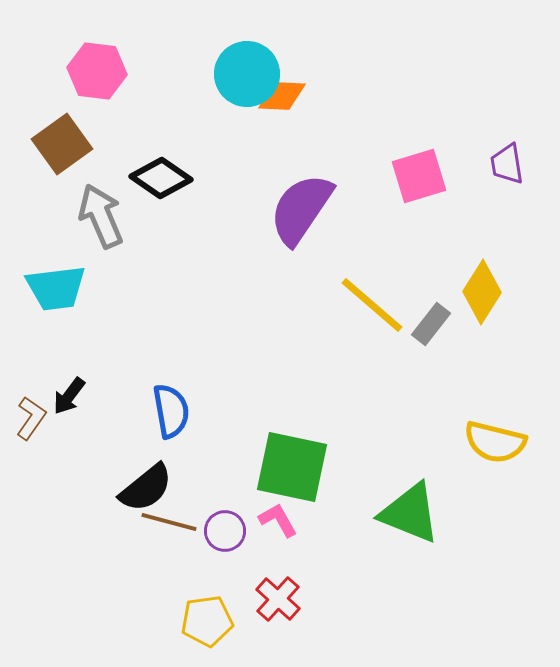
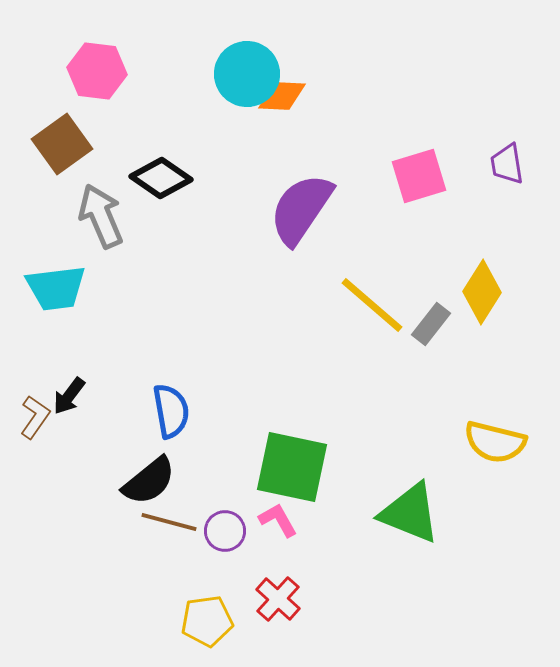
brown L-shape: moved 4 px right, 1 px up
black semicircle: moved 3 px right, 7 px up
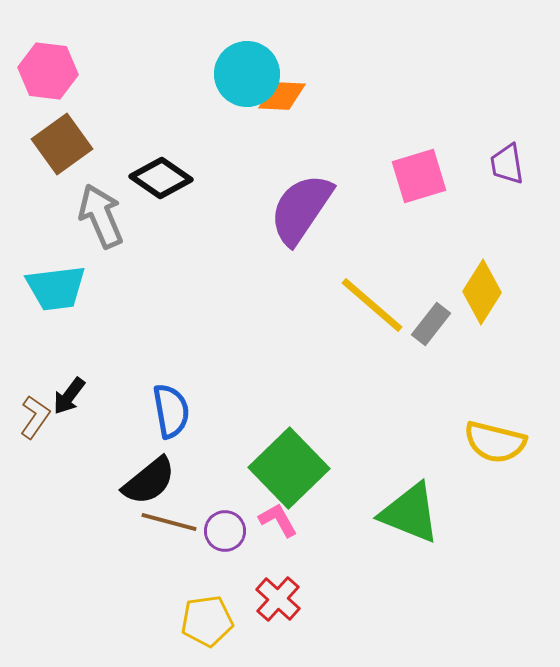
pink hexagon: moved 49 px left
green square: moved 3 px left, 1 px down; rotated 34 degrees clockwise
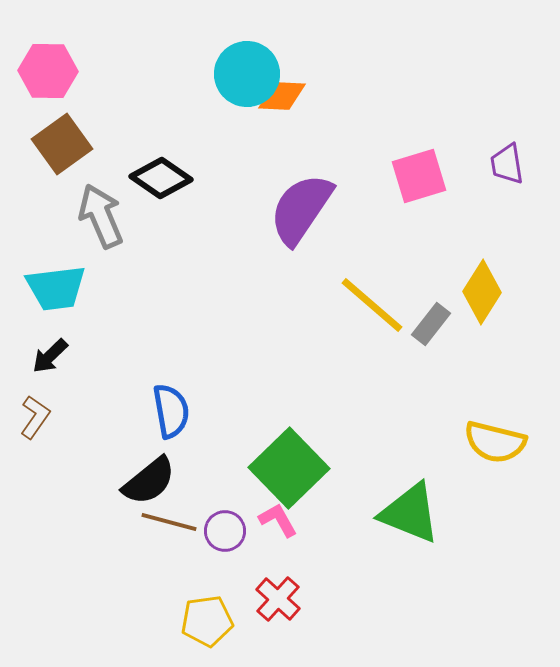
pink hexagon: rotated 6 degrees counterclockwise
black arrow: moved 19 px left, 40 px up; rotated 9 degrees clockwise
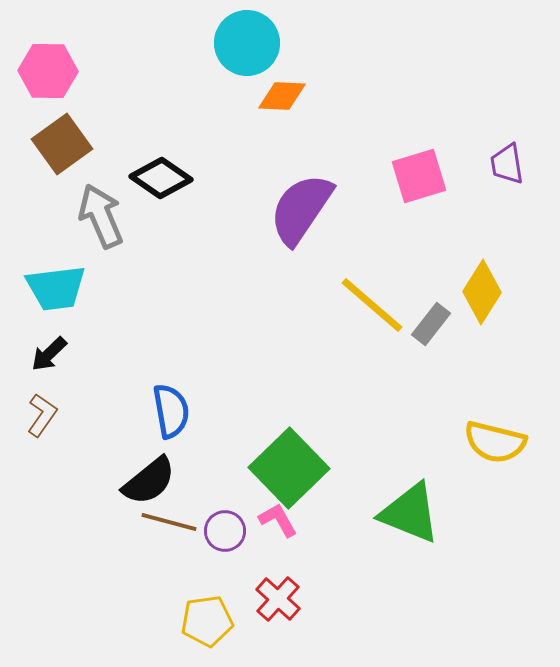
cyan circle: moved 31 px up
black arrow: moved 1 px left, 2 px up
brown L-shape: moved 7 px right, 2 px up
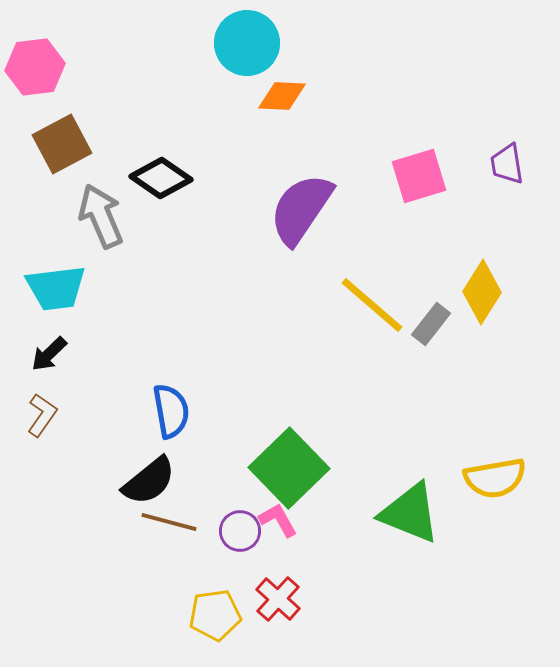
pink hexagon: moved 13 px left, 4 px up; rotated 8 degrees counterclockwise
brown square: rotated 8 degrees clockwise
yellow semicircle: moved 36 px down; rotated 24 degrees counterclockwise
purple circle: moved 15 px right
yellow pentagon: moved 8 px right, 6 px up
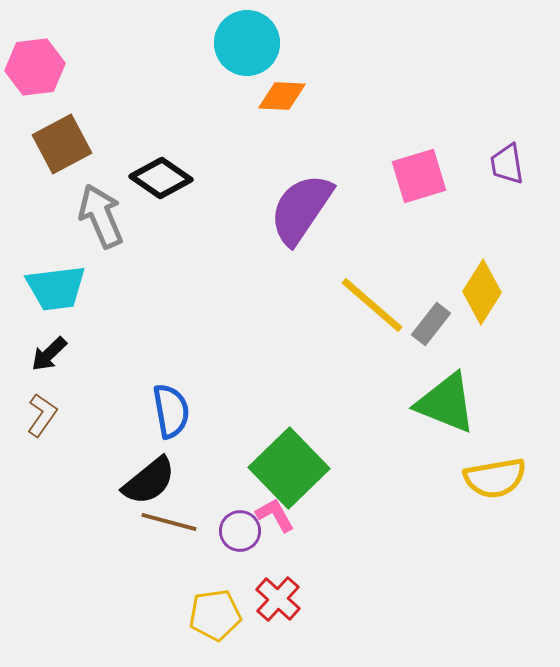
green triangle: moved 36 px right, 110 px up
pink L-shape: moved 3 px left, 5 px up
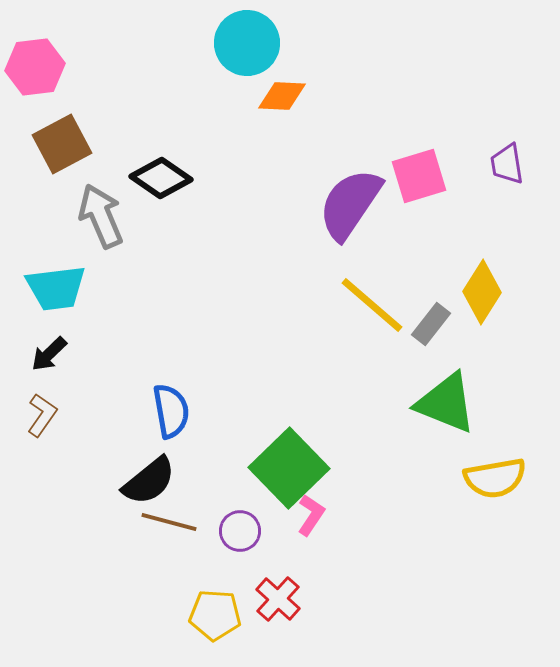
purple semicircle: moved 49 px right, 5 px up
pink L-shape: moved 36 px right; rotated 63 degrees clockwise
yellow pentagon: rotated 12 degrees clockwise
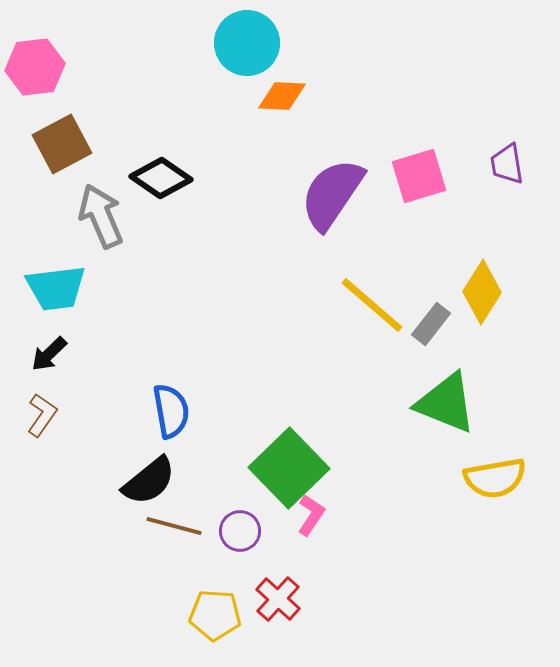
purple semicircle: moved 18 px left, 10 px up
brown line: moved 5 px right, 4 px down
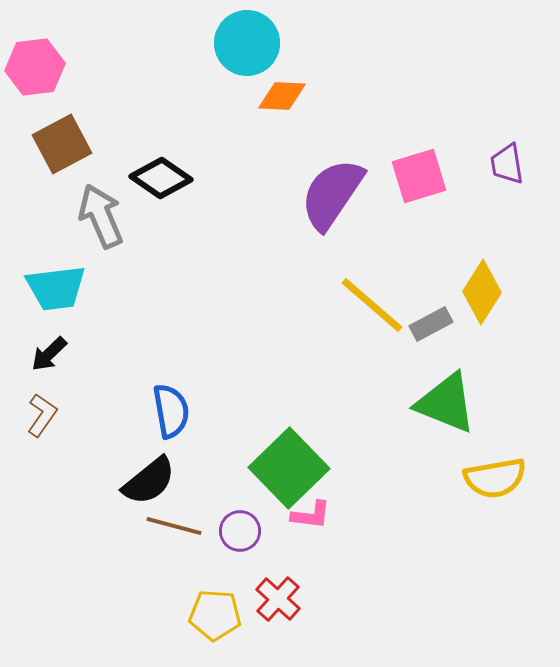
gray rectangle: rotated 24 degrees clockwise
pink L-shape: rotated 63 degrees clockwise
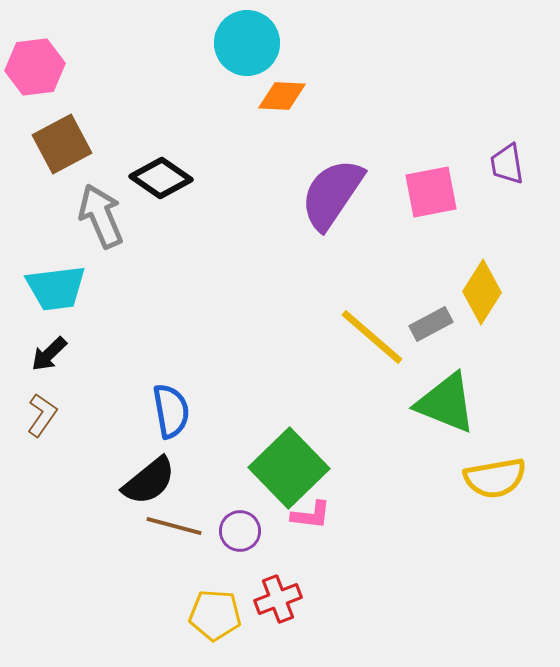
pink square: moved 12 px right, 16 px down; rotated 6 degrees clockwise
yellow line: moved 32 px down
red cross: rotated 27 degrees clockwise
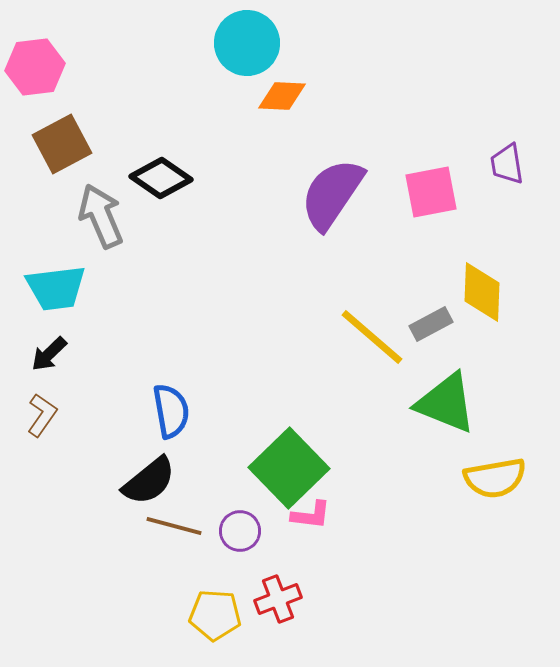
yellow diamond: rotated 30 degrees counterclockwise
